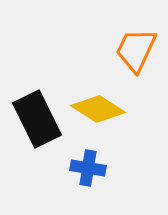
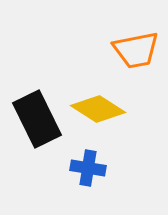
orange trapezoid: rotated 126 degrees counterclockwise
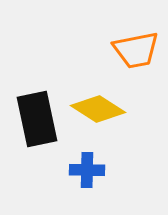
black rectangle: rotated 14 degrees clockwise
blue cross: moved 1 px left, 2 px down; rotated 8 degrees counterclockwise
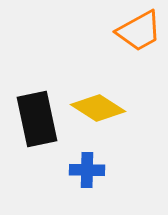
orange trapezoid: moved 3 px right, 19 px up; rotated 18 degrees counterclockwise
yellow diamond: moved 1 px up
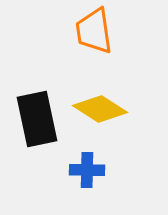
orange trapezoid: moved 45 px left; rotated 111 degrees clockwise
yellow diamond: moved 2 px right, 1 px down
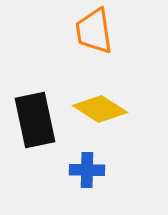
black rectangle: moved 2 px left, 1 px down
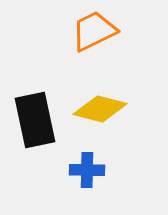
orange trapezoid: rotated 72 degrees clockwise
yellow diamond: rotated 18 degrees counterclockwise
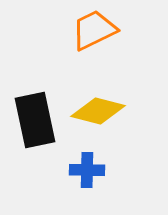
orange trapezoid: moved 1 px up
yellow diamond: moved 2 px left, 2 px down
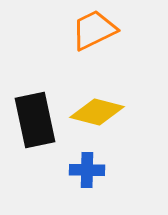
yellow diamond: moved 1 px left, 1 px down
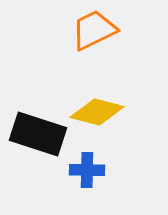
black rectangle: moved 3 px right, 14 px down; rotated 60 degrees counterclockwise
